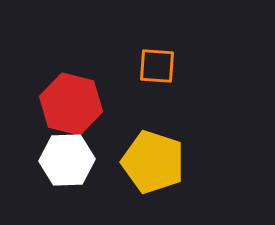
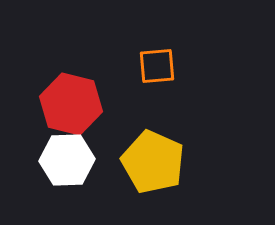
orange square: rotated 9 degrees counterclockwise
yellow pentagon: rotated 6 degrees clockwise
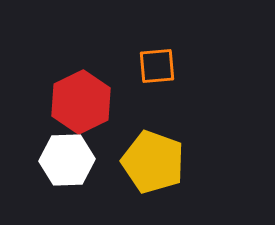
red hexagon: moved 10 px right, 2 px up; rotated 20 degrees clockwise
yellow pentagon: rotated 4 degrees counterclockwise
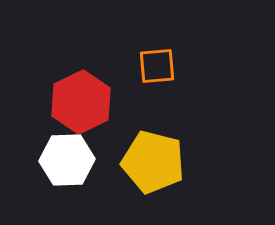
yellow pentagon: rotated 6 degrees counterclockwise
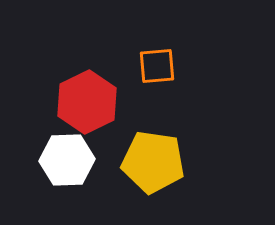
red hexagon: moved 6 px right
yellow pentagon: rotated 6 degrees counterclockwise
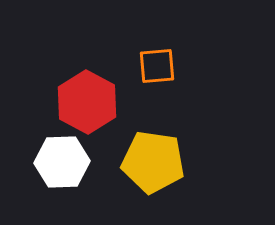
red hexagon: rotated 6 degrees counterclockwise
white hexagon: moved 5 px left, 2 px down
